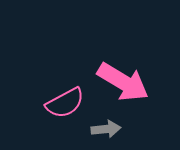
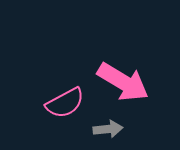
gray arrow: moved 2 px right
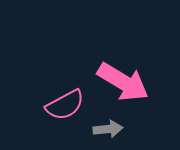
pink semicircle: moved 2 px down
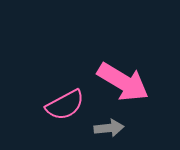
gray arrow: moved 1 px right, 1 px up
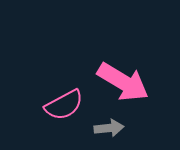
pink semicircle: moved 1 px left
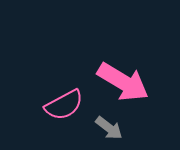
gray arrow: rotated 44 degrees clockwise
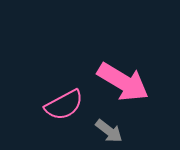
gray arrow: moved 3 px down
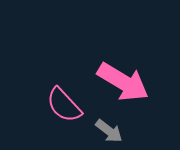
pink semicircle: rotated 75 degrees clockwise
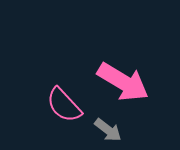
gray arrow: moved 1 px left, 1 px up
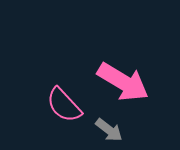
gray arrow: moved 1 px right
